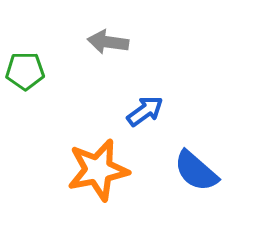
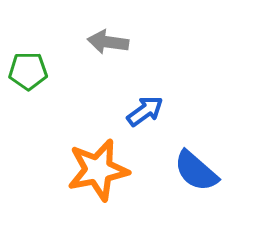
green pentagon: moved 3 px right
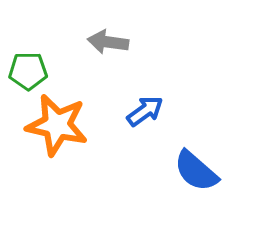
orange star: moved 41 px left, 45 px up; rotated 24 degrees clockwise
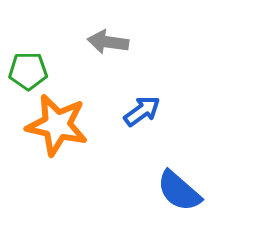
blue arrow: moved 3 px left
blue semicircle: moved 17 px left, 20 px down
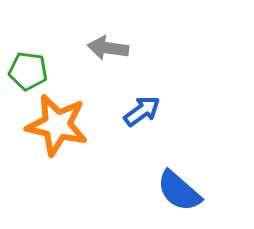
gray arrow: moved 6 px down
green pentagon: rotated 9 degrees clockwise
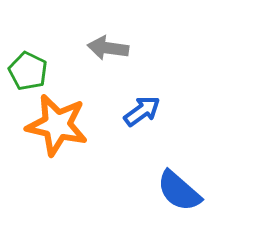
green pentagon: rotated 18 degrees clockwise
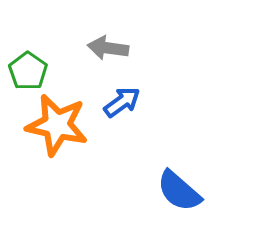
green pentagon: rotated 9 degrees clockwise
blue arrow: moved 20 px left, 9 px up
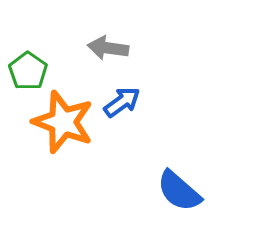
orange star: moved 6 px right, 3 px up; rotated 8 degrees clockwise
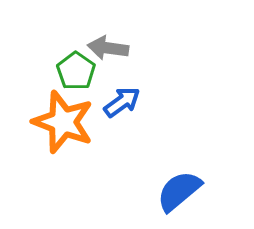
green pentagon: moved 48 px right
blue semicircle: rotated 99 degrees clockwise
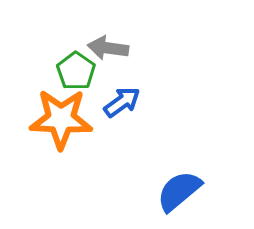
orange star: moved 2 px left, 3 px up; rotated 18 degrees counterclockwise
